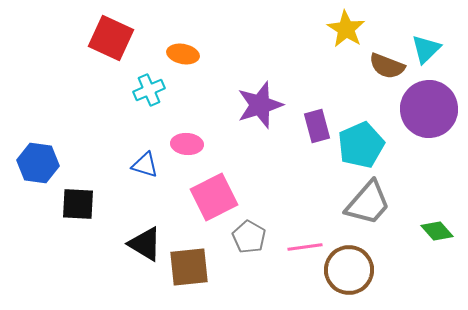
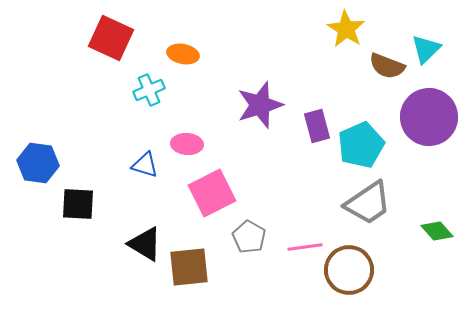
purple circle: moved 8 px down
pink square: moved 2 px left, 4 px up
gray trapezoid: rotated 15 degrees clockwise
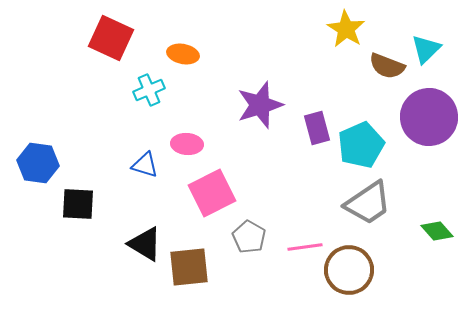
purple rectangle: moved 2 px down
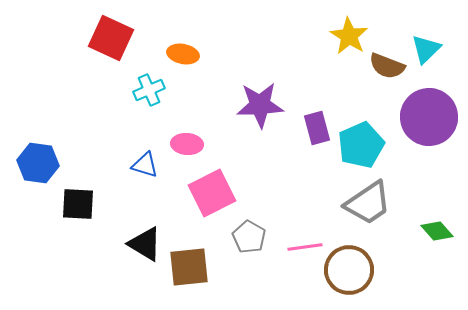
yellow star: moved 3 px right, 7 px down
purple star: rotated 15 degrees clockwise
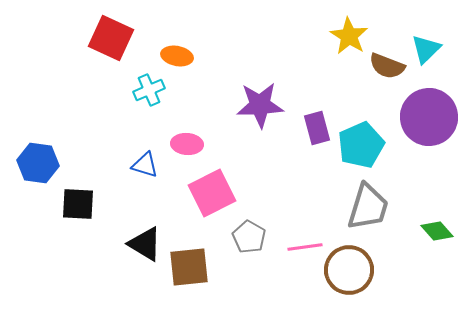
orange ellipse: moved 6 px left, 2 px down
gray trapezoid: moved 4 px down; rotated 39 degrees counterclockwise
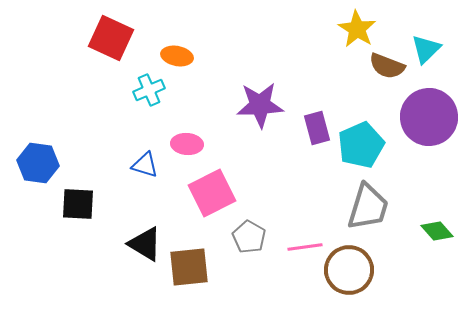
yellow star: moved 8 px right, 7 px up
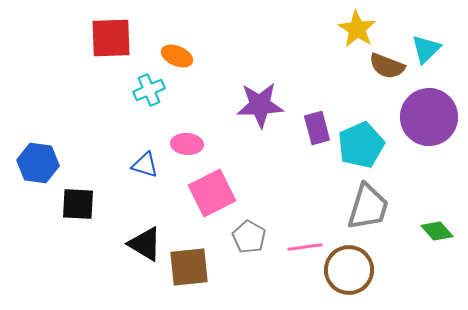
red square: rotated 27 degrees counterclockwise
orange ellipse: rotated 12 degrees clockwise
